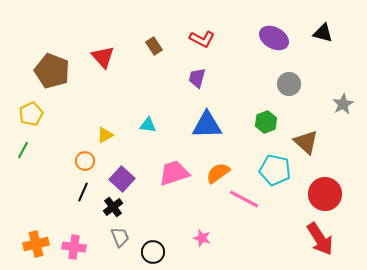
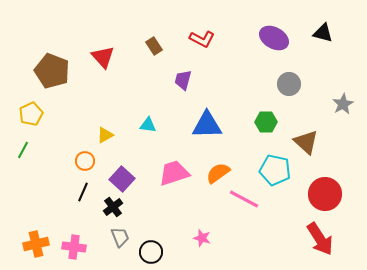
purple trapezoid: moved 14 px left, 2 px down
green hexagon: rotated 20 degrees clockwise
black circle: moved 2 px left
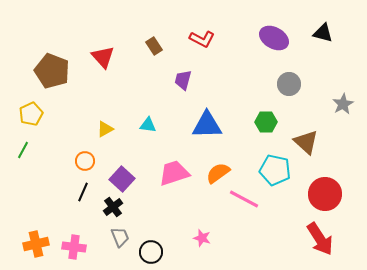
yellow triangle: moved 6 px up
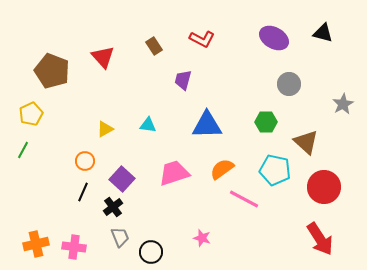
orange semicircle: moved 4 px right, 4 px up
red circle: moved 1 px left, 7 px up
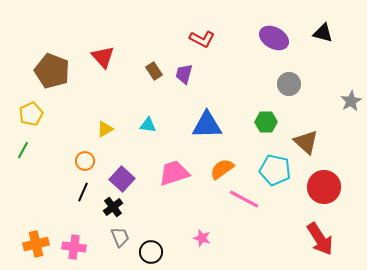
brown rectangle: moved 25 px down
purple trapezoid: moved 1 px right, 6 px up
gray star: moved 8 px right, 3 px up
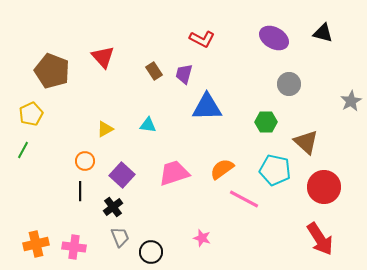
blue triangle: moved 18 px up
purple square: moved 4 px up
black line: moved 3 px left, 1 px up; rotated 24 degrees counterclockwise
